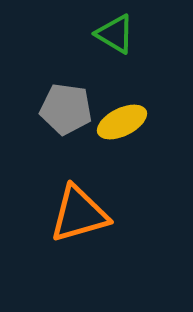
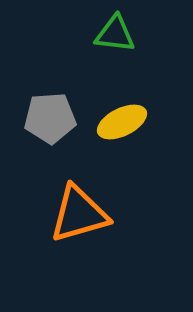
green triangle: rotated 24 degrees counterclockwise
gray pentagon: moved 16 px left, 9 px down; rotated 12 degrees counterclockwise
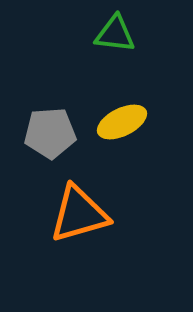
gray pentagon: moved 15 px down
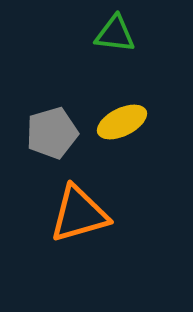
gray pentagon: moved 2 px right; rotated 12 degrees counterclockwise
